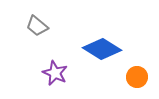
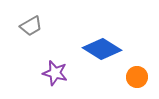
gray trapezoid: moved 6 px left; rotated 70 degrees counterclockwise
purple star: rotated 10 degrees counterclockwise
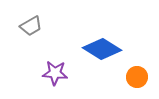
purple star: rotated 10 degrees counterclockwise
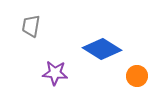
gray trapezoid: rotated 130 degrees clockwise
orange circle: moved 1 px up
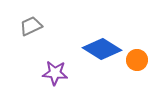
gray trapezoid: rotated 55 degrees clockwise
orange circle: moved 16 px up
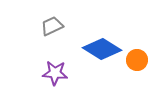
gray trapezoid: moved 21 px right
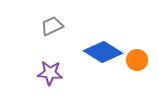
blue diamond: moved 1 px right, 3 px down
purple star: moved 5 px left
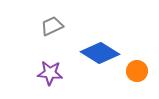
blue diamond: moved 3 px left, 1 px down
orange circle: moved 11 px down
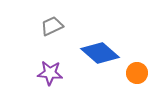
blue diamond: rotated 9 degrees clockwise
orange circle: moved 2 px down
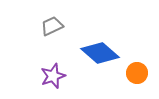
purple star: moved 3 px right, 3 px down; rotated 25 degrees counterclockwise
